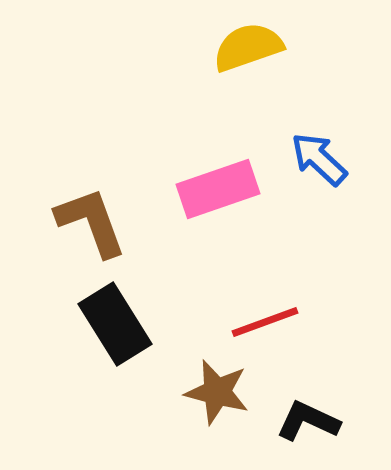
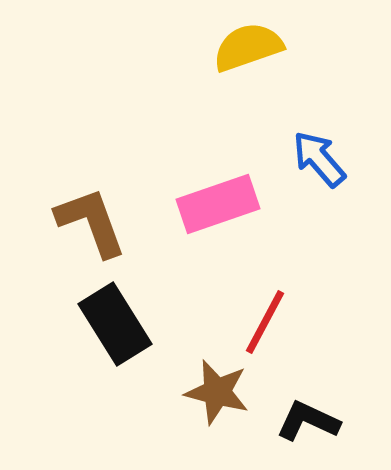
blue arrow: rotated 6 degrees clockwise
pink rectangle: moved 15 px down
red line: rotated 42 degrees counterclockwise
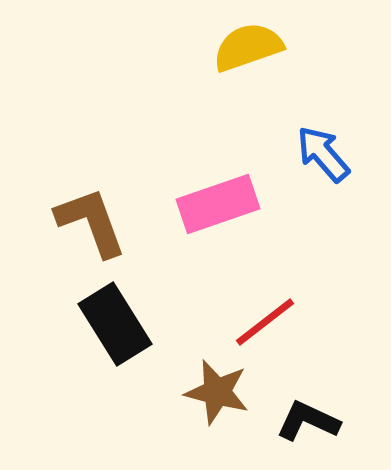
blue arrow: moved 4 px right, 5 px up
red line: rotated 24 degrees clockwise
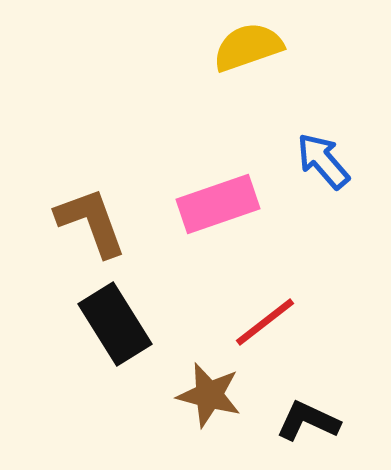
blue arrow: moved 7 px down
brown star: moved 8 px left, 3 px down
